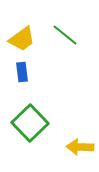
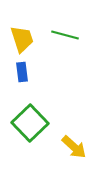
green line: rotated 24 degrees counterclockwise
yellow trapezoid: rotated 72 degrees counterclockwise
yellow arrow: moved 6 px left; rotated 140 degrees counterclockwise
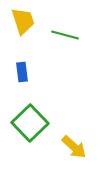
yellow trapezoid: moved 1 px right, 18 px up
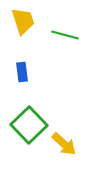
green square: moved 1 px left, 2 px down
yellow arrow: moved 10 px left, 3 px up
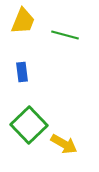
yellow trapezoid: rotated 40 degrees clockwise
yellow arrow: rotated 12 degrees counterclockwise
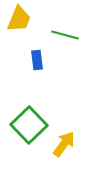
yellow trapezoid: moved 4 px left, 2 px up
blue rectangle: moved 15 px right, 12 px up
yellow arrow: rotated 84 degrees counterclockwise
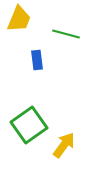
green line: moved 1 px right, 1 px up
green square: rotated 9 degrees clockwise
yellow arrow: moved 1 px down
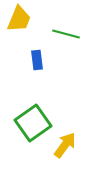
green square: moved 4 px right, 2 px up
yellow arrow: moved 1 px right
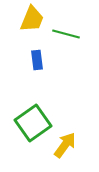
yellow trapezoid: moved 13 px right
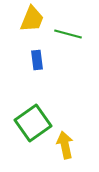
green line: moved 2 px right
yellow arrow: rotated 48 degrees counterclockwise
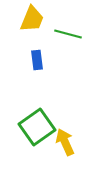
green square: moved 4 px right, 4 px down
yellow arrow: moved 3 px up; rotated 12 degrees counterclockwise
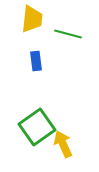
yellow trapezoid: rotated 16 degrees counterclockwise
blue rectangle: moved 1 px left, 1 px down
yellow arrow: moved 2 px left, 2 px down
